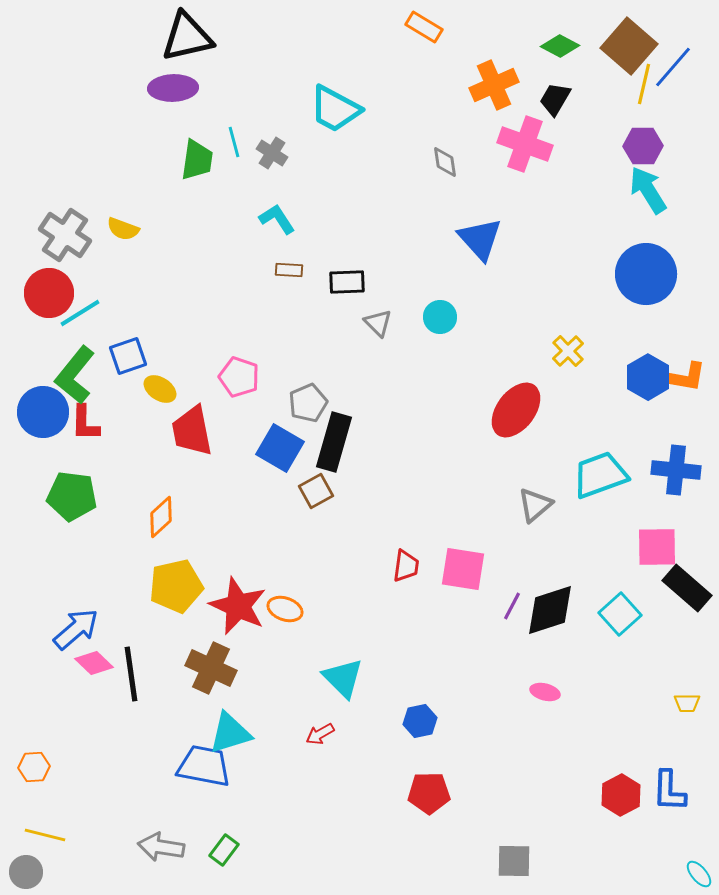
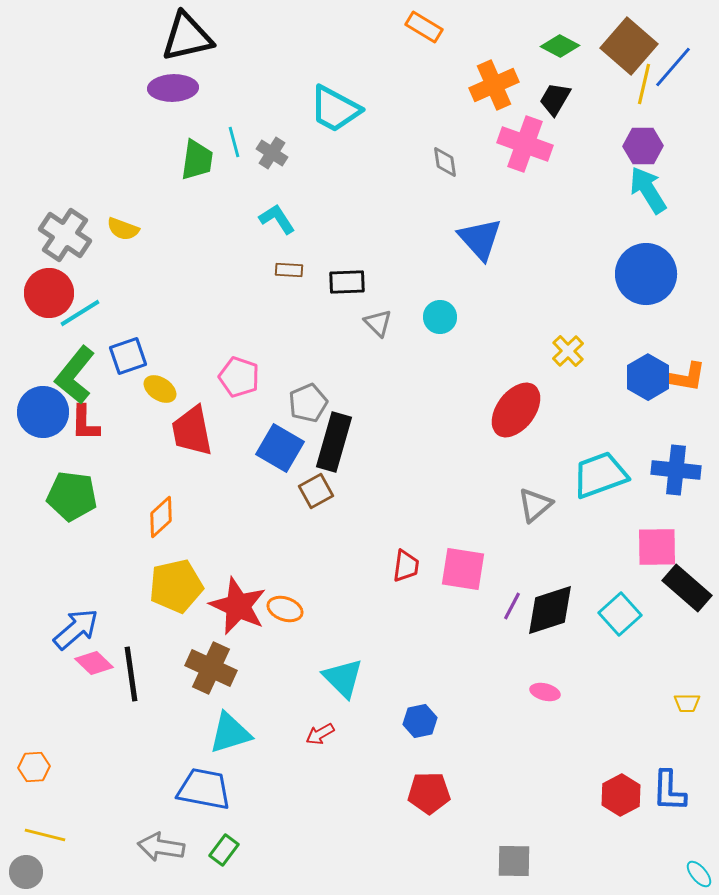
blue trapezoid at (204, 766): moved 23 px down
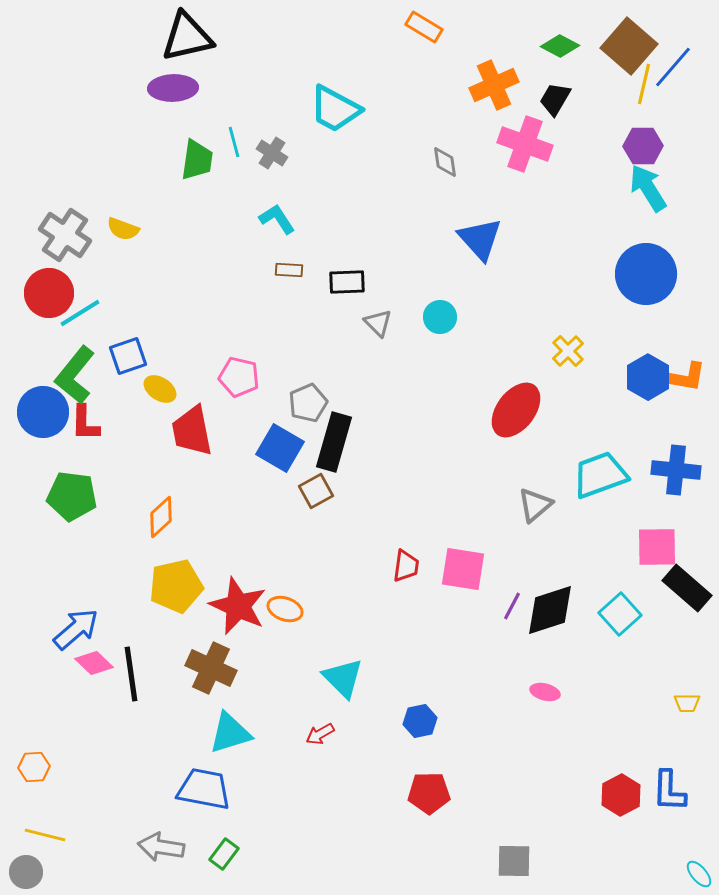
cyan arrow at (648, 190): moved 2 px up
pink pentagon at (239, 377): rotated 6 degrees counterclockwise
green rectangle at (224, 850): moved 4 px down
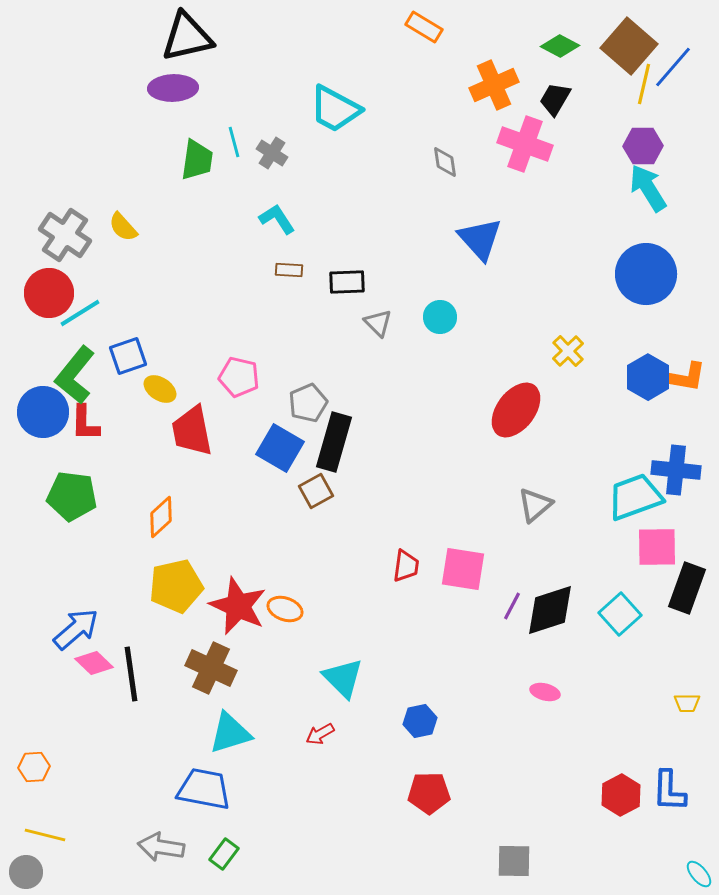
yellow semicircle at (123, 229): moved 2 px up; rotated 28 degrees clockwise
cyan trapezoid at (600, 475): moved 35 px right, 22 px down
black rectangle at (687, 588): rotated 69 degrees clockwise
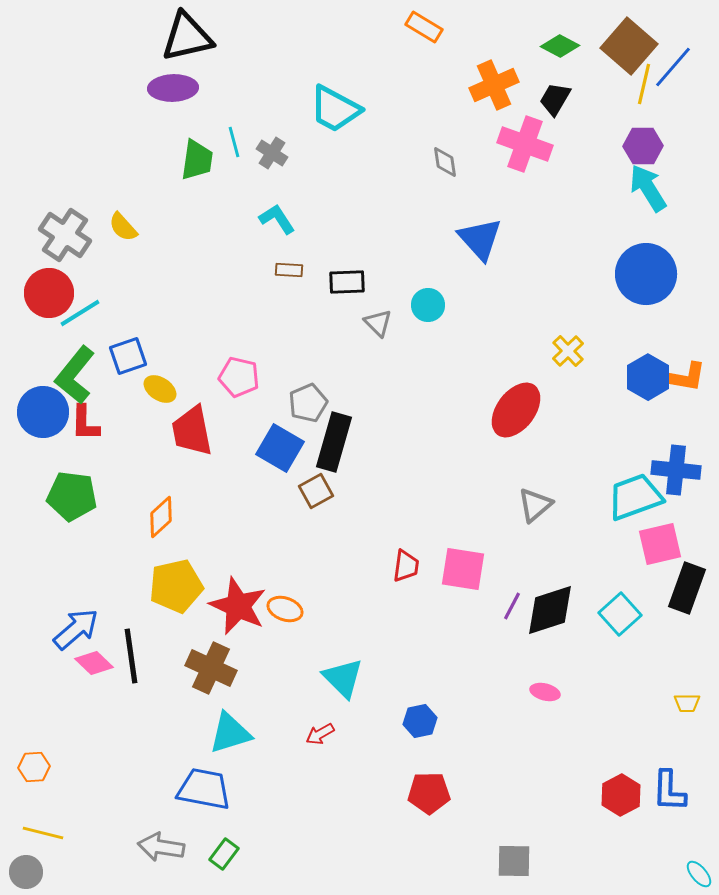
cyan circle at (440, 317): moved 12 px left, 12 px up
pink square at (657, 547): moved 3 px right, 3 px up; rotated 12 degrees counterclockwise
black line at (131, 674): moved 18 px up
yellow line at (45, 835): moved 2 px left, 2 px up
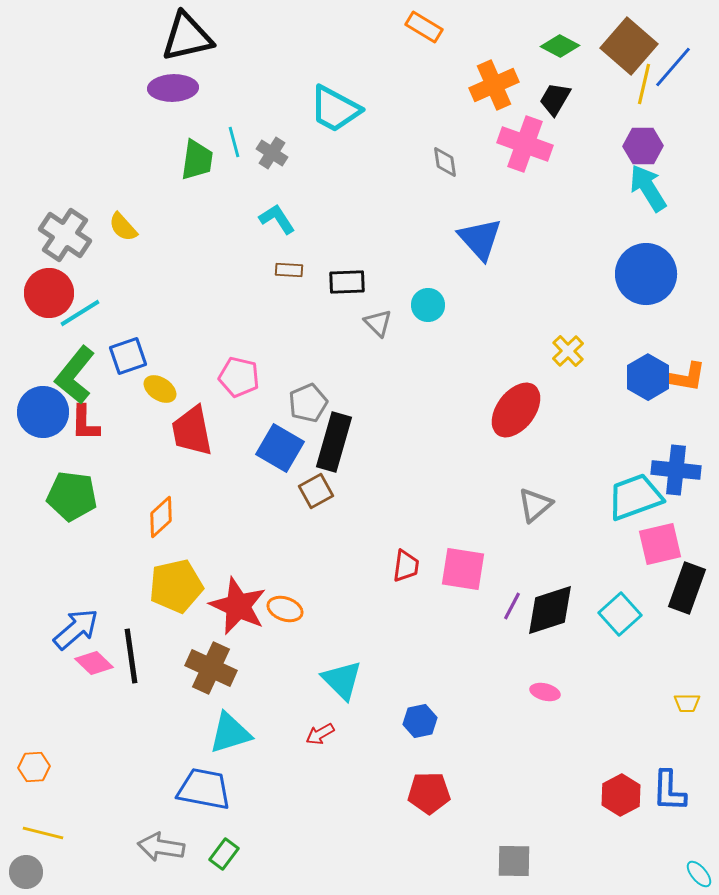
cyan triangle at (343, 678): moved 1 px left, 2 px down
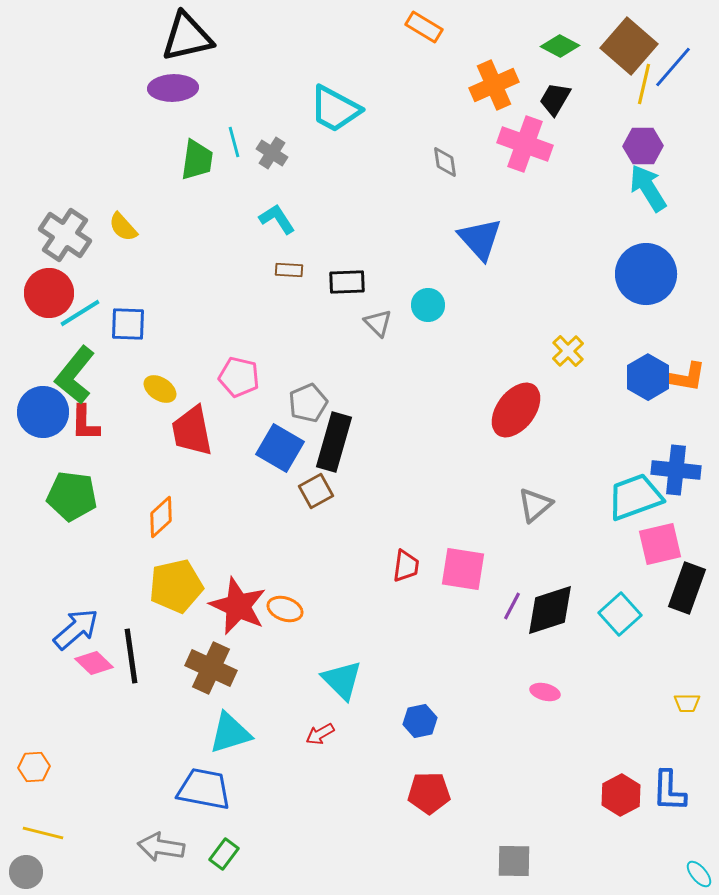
blue square at (128, 356): moved 32 px up; rotated 21 degrees clockwise
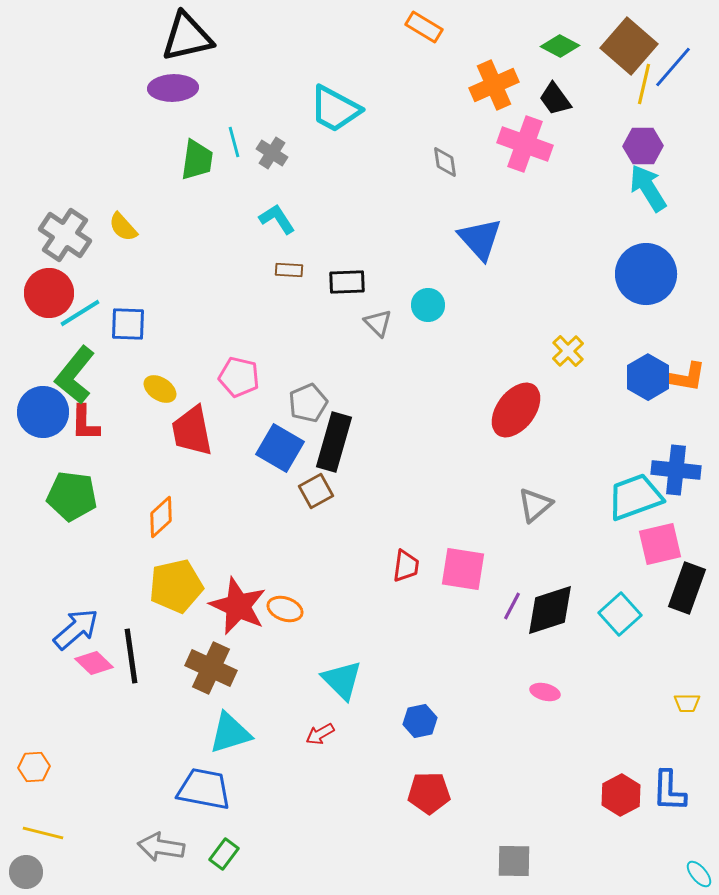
black trapezoid at (555, 99): rotated 66 degrees counterclockwise
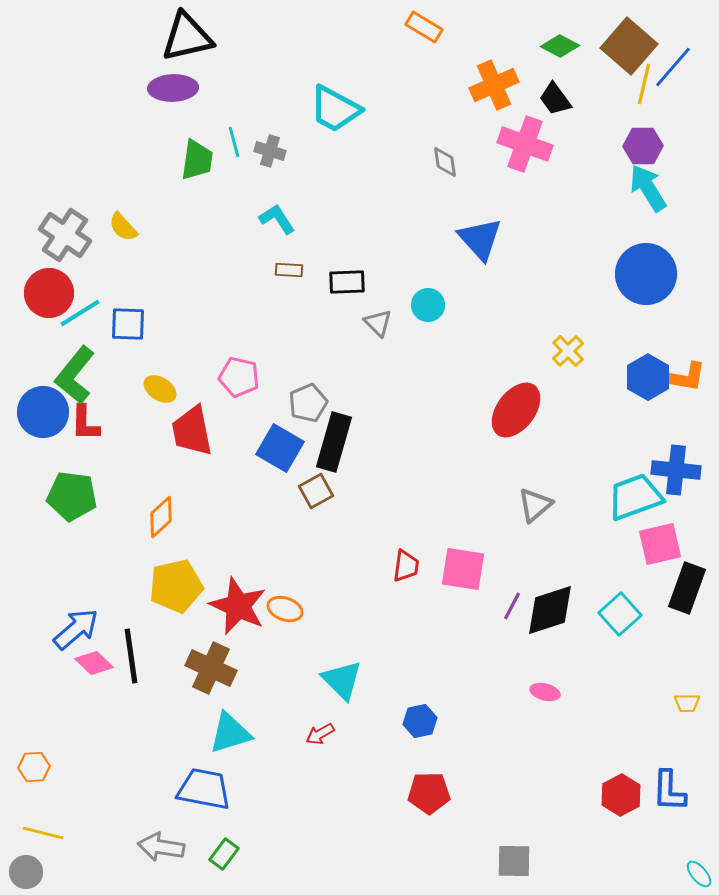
gray cross at (272, 153): moved 2 px left, 2 px up; rotated 16 degrees counterclockwise
